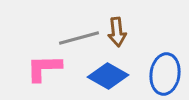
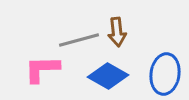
gray line: moved 2 px down
pink L-shape: moved 2 px left, 1 px down
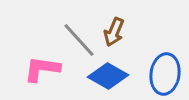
brown arrow: moved 3 px left; rotated 28 degrees clockwise
gray line: rotated 63 degrees clockwise
pink L-shape: rotated 9 degrees clockwise
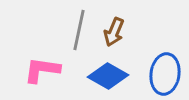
gray line: moved 10 px up; rotated 54 degrees clockwise
pink L-shape: moved 1 px down
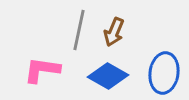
blue ellipse: moved 1 px left, 1 px up
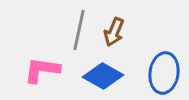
blue diamond: moved 5 px left
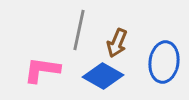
brown arrow: moved 3 px right, 11 px down
blue ellipse: moved 11 px up
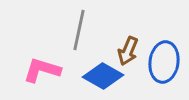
brown arrow: moved 11 px right, 8 px down
pink L-shape: rotated 9 degrees clockwise
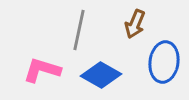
brown arrow: moved 7 px right, 27 px up
blue diamond: moved 2 px left, 1 px up
